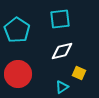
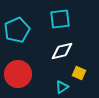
cyan pentagon: rotated 15 degrees clockwise
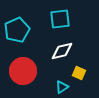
red circle: moved 5 px right, 3 px up
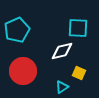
cyan square: moved 18 px right, 9 px down; rotated 10 degrees clockwise
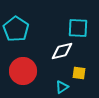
cyan pentagon: moved 1 px left, 1 px up; rotated 15 degrees counterclockwise
yellow square: rotated 16 degrees counterclockwise
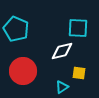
cyan pentagon: rotated 10 degrees counterclockwise
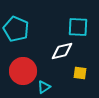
cyan square: moved 1 px up
yellow square: moved 1 px right
cyan triangle: moved 18 px left
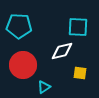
cyan pentagon: moved 3 px right, 3 px up; rotated 20 degrees counterclockwise
red circle: moved 6 px up
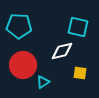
cyan square: rotated 10 degrees clockwise
cyan triangle: moved 1 px left, 5 px up
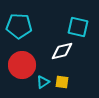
red circle: moved 1 px left
yellow square: moved 18 px left, 9 px down
